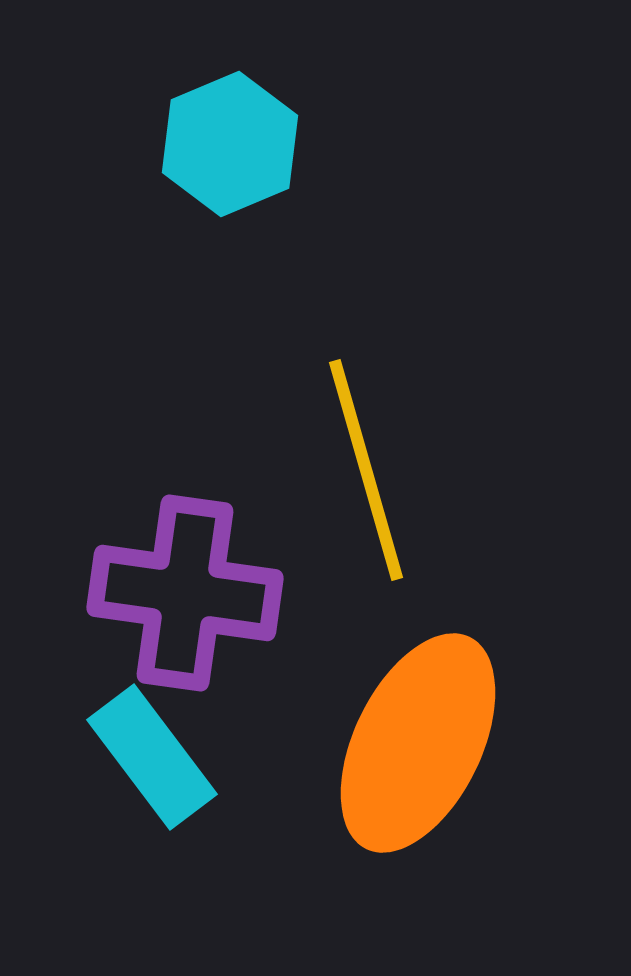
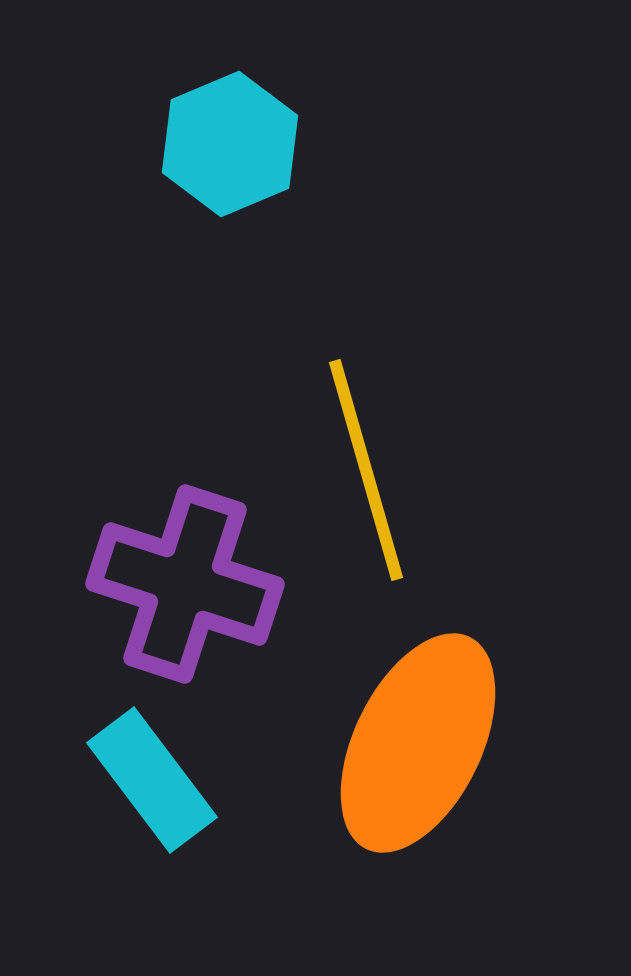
purple cross: moved 9 px up; rotated 10 degrees clockwise
cyan rectangle: moved 23 px down
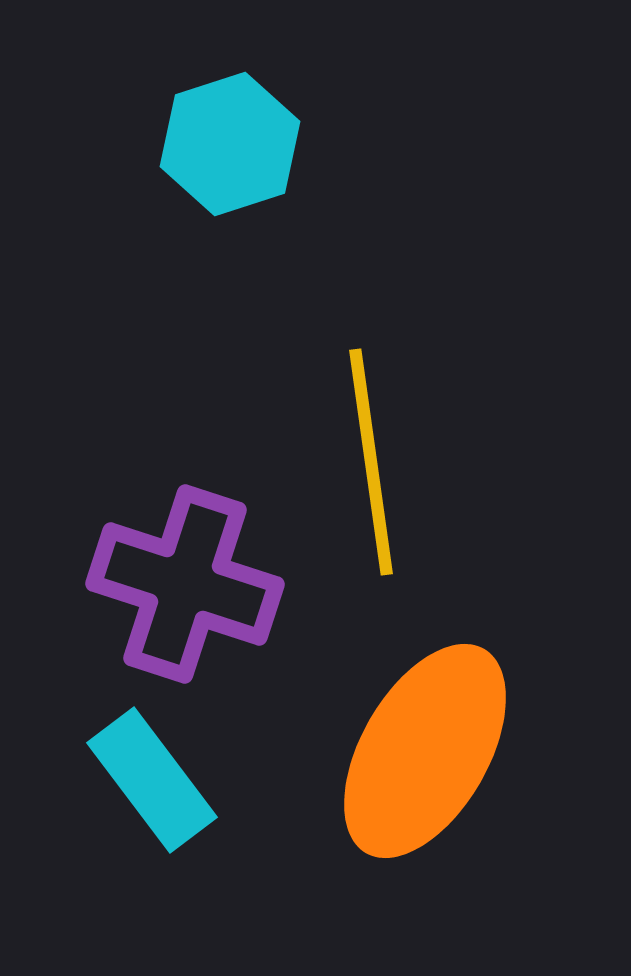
cyan hexagon: rotated 5 degrees clockwise
yellow line: moved 5 px right, 8 px up; rotated 8 degrees clockwise
orange ellipse: moved 7 px right, 8 px down; rotated 4 degrees clockwise
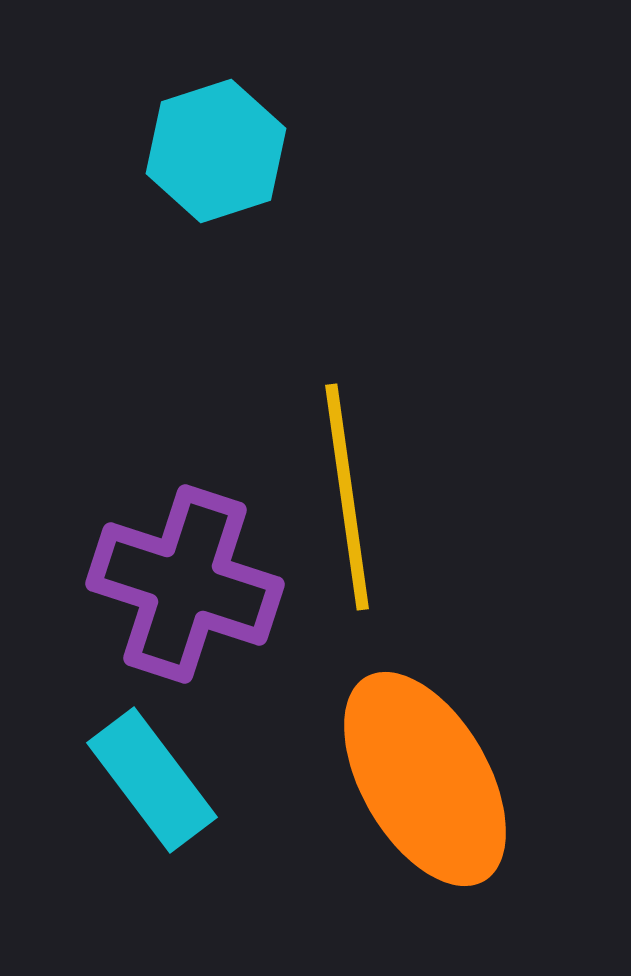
cyan hexagon: moved 14 px left, 7 px down
yellow line: moved 24 px left, 35 px down
orange ellipse: moved 28 px down; rotated 60 degrees counterclockwise
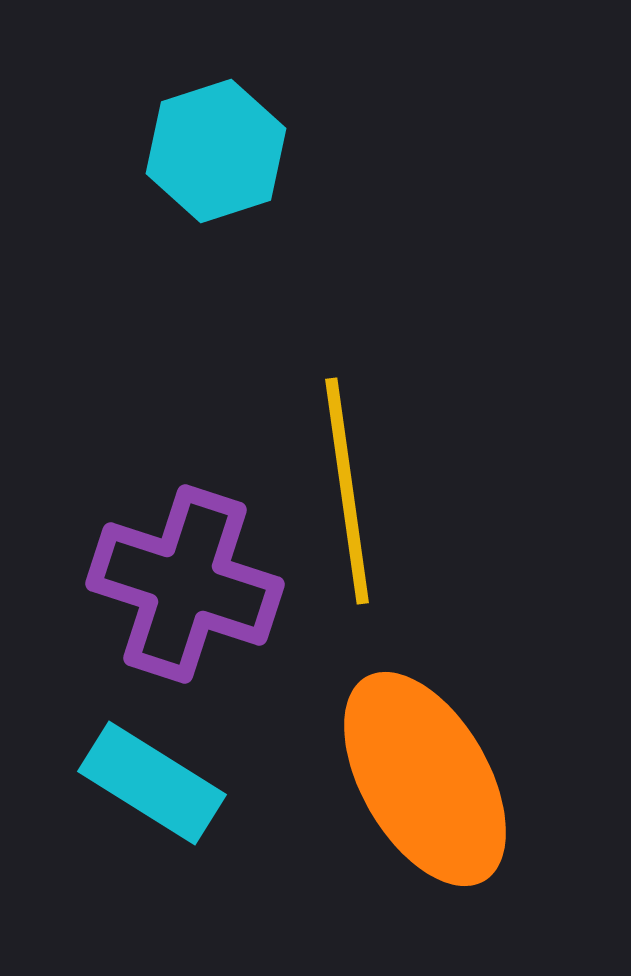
yellow line: moved 6 px up
cyan rectangle: moved 3 px down; rotated 21 degrees counterclockwise
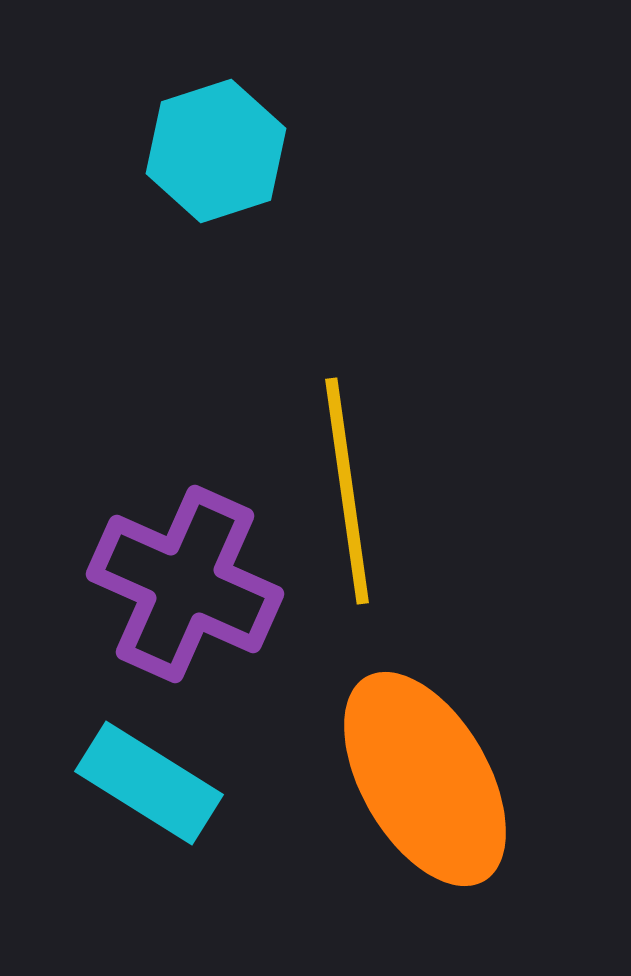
purple cross: rotated 6 degrees clockwise
cyan rectangle: moved 3 px left
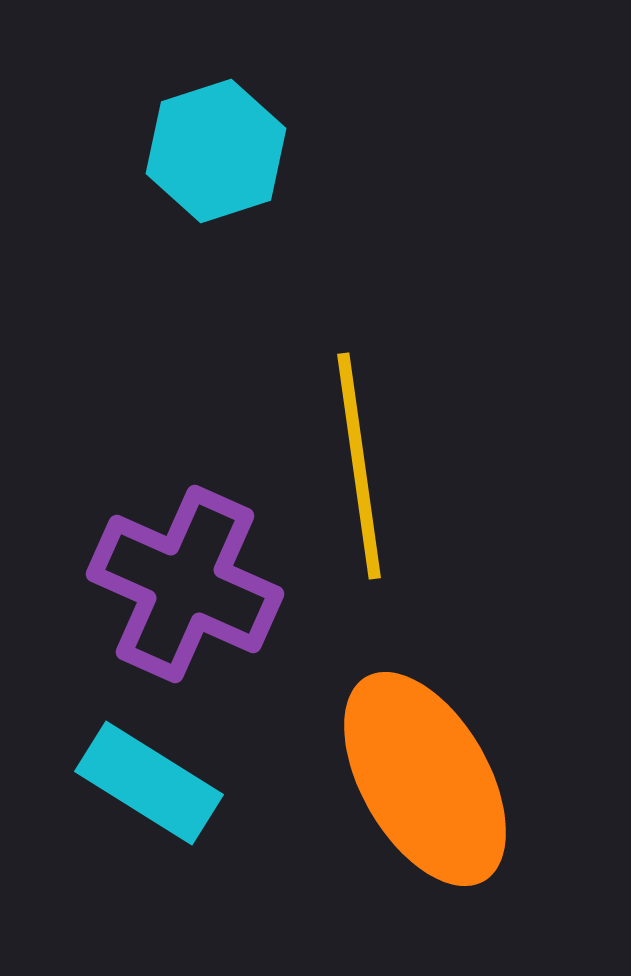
yellow line: moved 12 px right, 25 px up
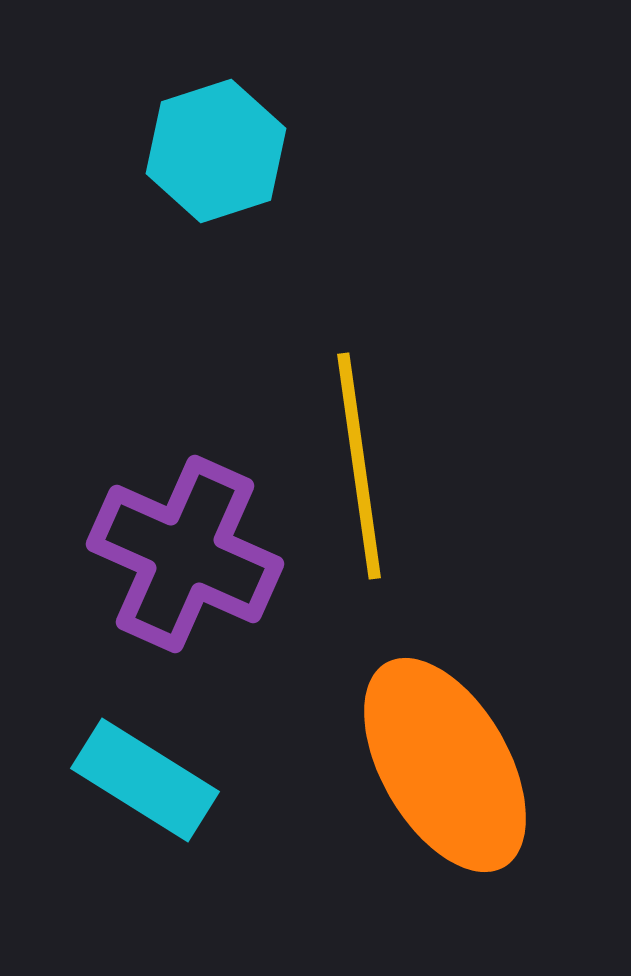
purple cross: moved 30 px up
orange ellipse: moved 20 px right, 14 px up
cyan rectangle: moved 4 px left, 3 px up
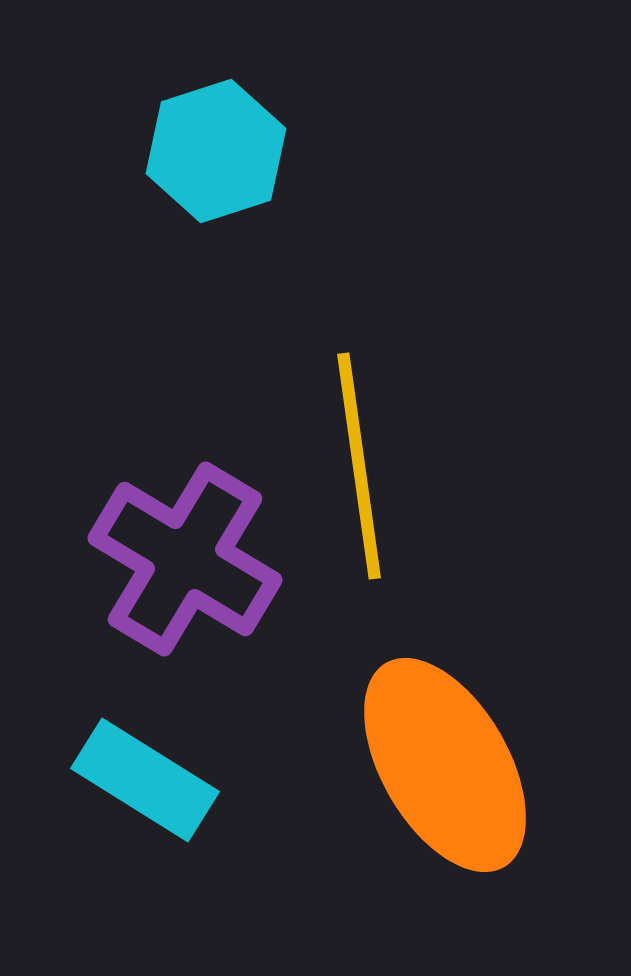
purple cross: moved 5 px down; rotated 7 degrees clockwise
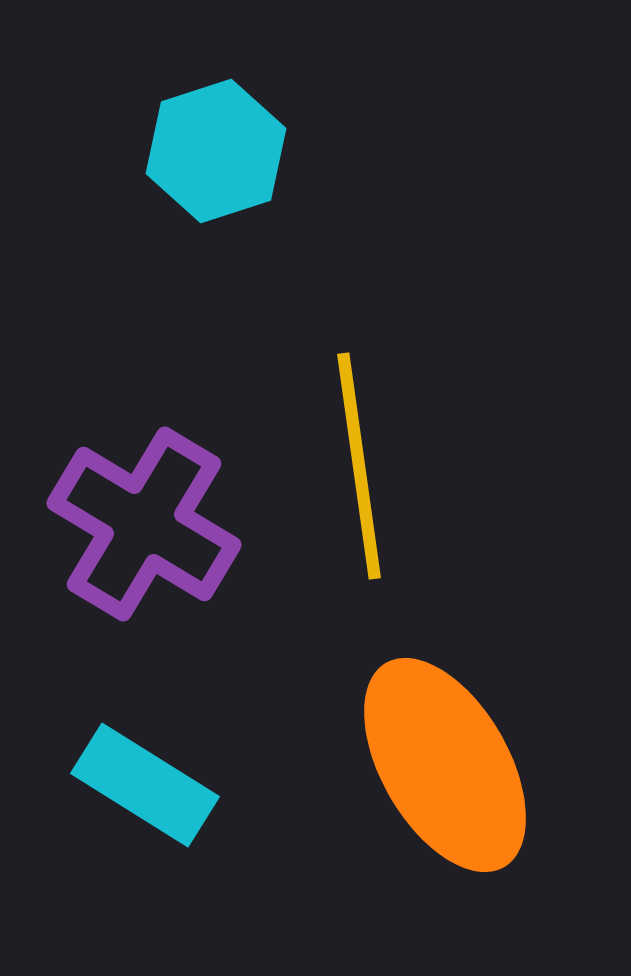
purple cross: moved 41 px left, 35 px up
cyan rectangle: moved 5 px down
